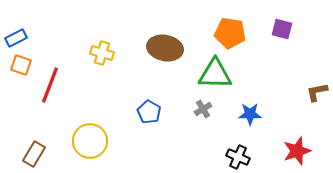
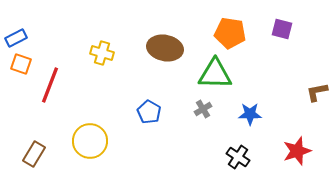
orange square: moved 1 px up
black cross: rotated 10 degrees clockwise
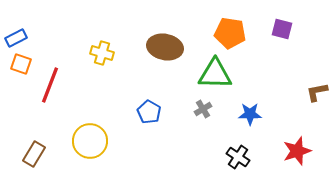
brown ellipse: moved 1 px up
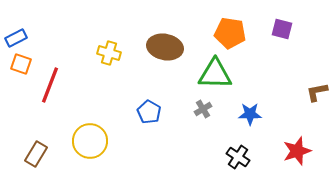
yellow cross: moved 7 px right
brown rectangle: moved 2 px right
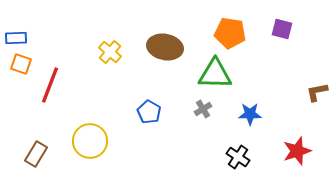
blue rectangle: rotated 25 degrees clockwise
yellow cross: moved 1 px right, 1 px up; rotated 25 degrees clockwise
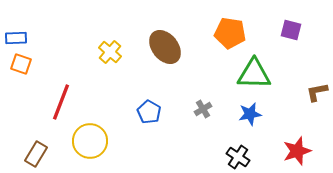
purple square: moved 9 px right, 1 px down
brown ellipse: rotated 40 degrees clockwise
green triangle: moved 39 px right
red line: moved 11 px right, 17 px down
blue star: rotated 10 degrees counterclockwise
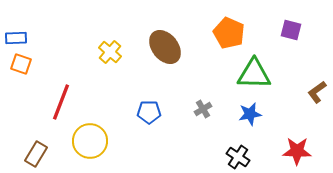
orange pentagon: moved 1 px left; rotated 16 degrees clockwise
brown L-shape: rotated 25 degrees counterclockwise
blue pentagon: rotated 30 degrees counterclockwise
red star: rotated 20 degrees clockwise
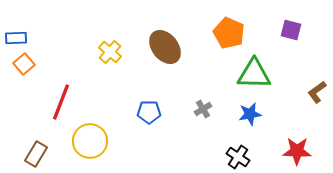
orange square: moved 3 px right; rotated 30 degrees clockwise
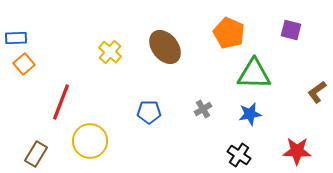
black cross: moved 1 px right, 2 px up
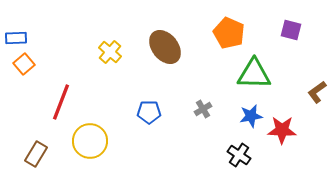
blue star: moved 1 px right, 2 px down
red star: moved 15 px left, 21 px up
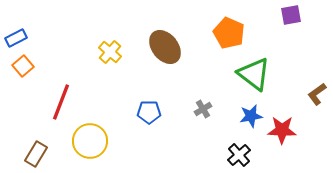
purple square: moved 15 px up; rotated 25 degrees counterclockwise
blue rectangle: rotated 25 degrees counterclockwise
orange square: moved 1 px left, 2 px down
green triangle: rotated 36 degrees clockwise
brown L-shape: moved 2 px down
black cross: rotated 15 degrees clockwise
